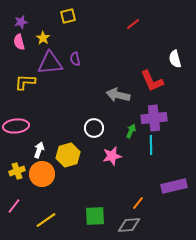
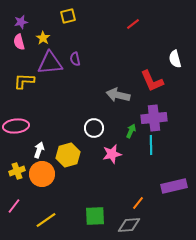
yellow L-shape: moved 1 px left, 1 px up
pink star: moved 2 px up
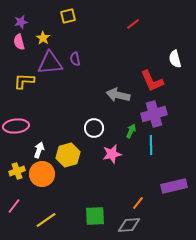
purple cross: moved 4 px up; rotated 10 degrees counterclockwise
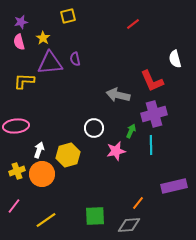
pink star: moved 4 px right, 3 px up
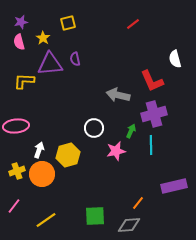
yellow square: moved 7 px down
purple triangle: moved 1 px down
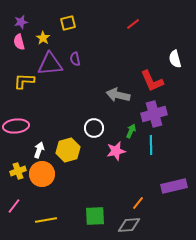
yellow hexagon: moved 5 px up
yellow cross: moved 1 px right
yellow line: rotated 25 degrees clockwise
